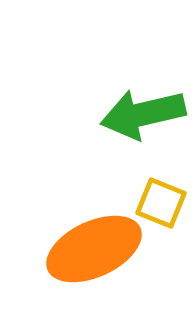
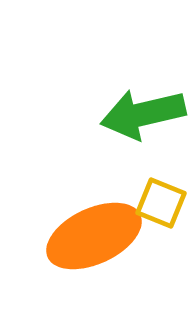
orange ellipse: moved 13 px up
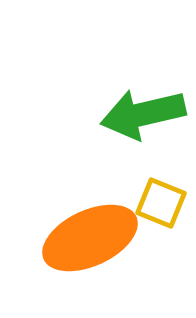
orange ellipse: moved 4 px left, 2 px down
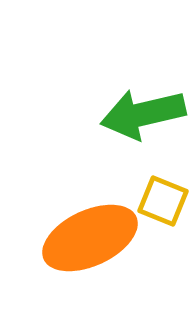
yellow square: moved 2 px right, 2 px up
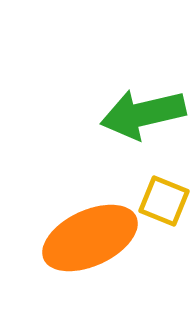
yellow square: moved 1 px right
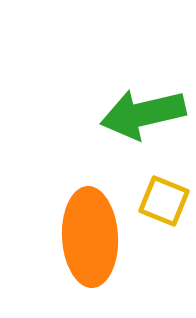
orange ellipse: moved 1 px up; rotated 68 degrees counterclockwise
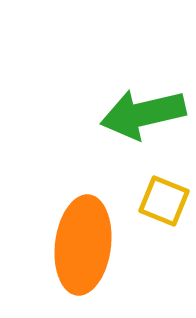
orange ellipse: moved 7 px left, 8 px down; rotated 10 degrees clockwise
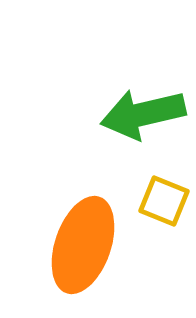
orange ellipse: rotated 12 degrees clockwise
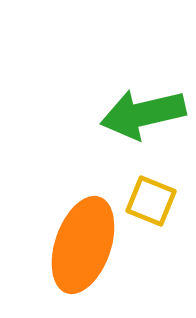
yellow square: moved 13 px left
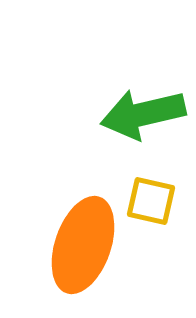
yellow square: rotated 9 degrees counterclockwise
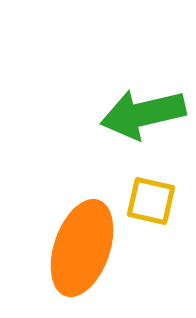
orange ellipse: moved 1 px left, 3 px down
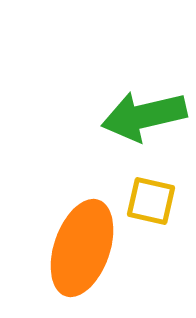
green arrow: moved 1 px right, 2 px down
